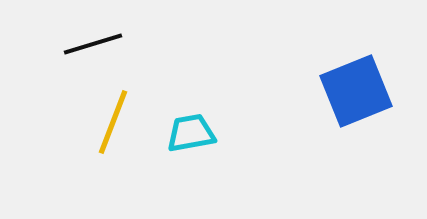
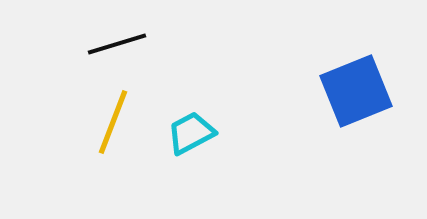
black line: moved 24 px right
cyan trapezoid: rotated 18 degrees counterclockwise
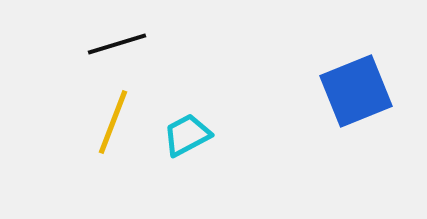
cyan trapezoid: moved 4 px left, 2 px down
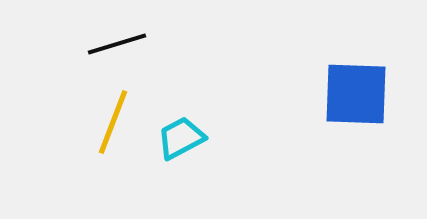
blue square: moved 3 px down; rotated 24 degrees clockwise
cyan trapezoid: moved 6 px left, 3 px down
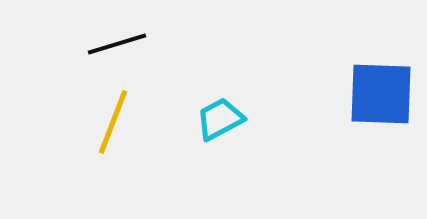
blue square: moved 25 px right
cyan trapezoid: moved 39 px right, 19 px up
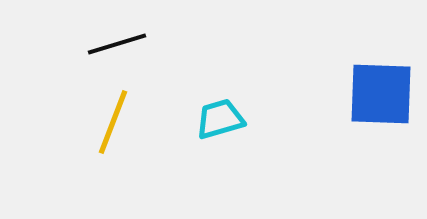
cyan trapezoid: rotated 12 degrees clockwise
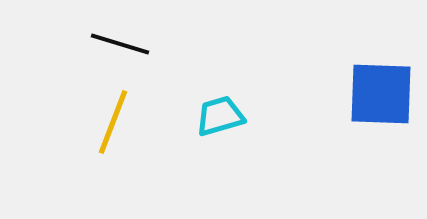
black line: moved 3 px right; rotated 34 degrees clockwise
cyan trapezoid: moved 3 px up
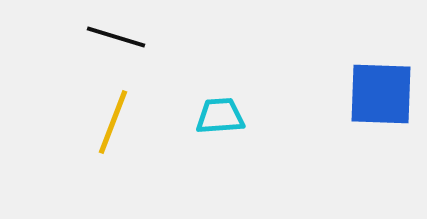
black line: moved 4 px left, 7 px up
cyan trapezoid: rotated 12 degrees clockwise
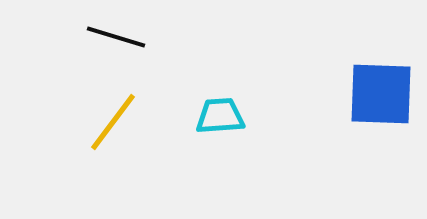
yellow line: rotated 16 degrees clockwise
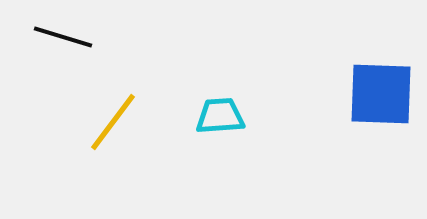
black line: moved 53 px left
